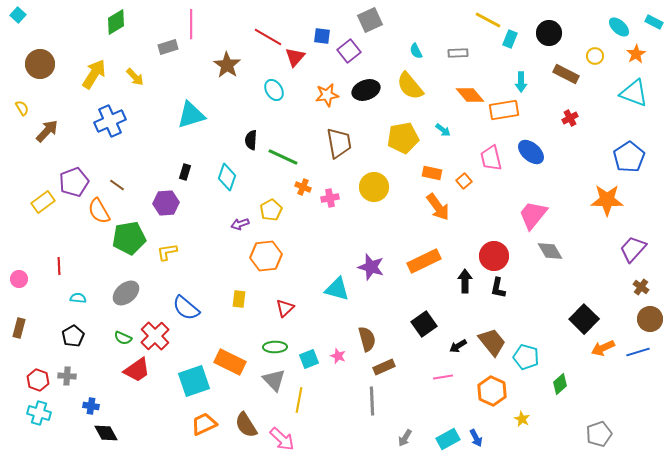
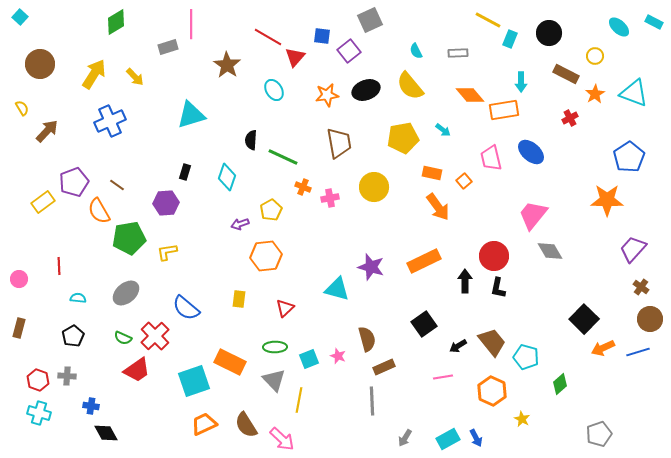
cyan square at (18, 15): moved 2 px right, 2 px down
orange star at (636, 54): moved 41 px left, 40 px down
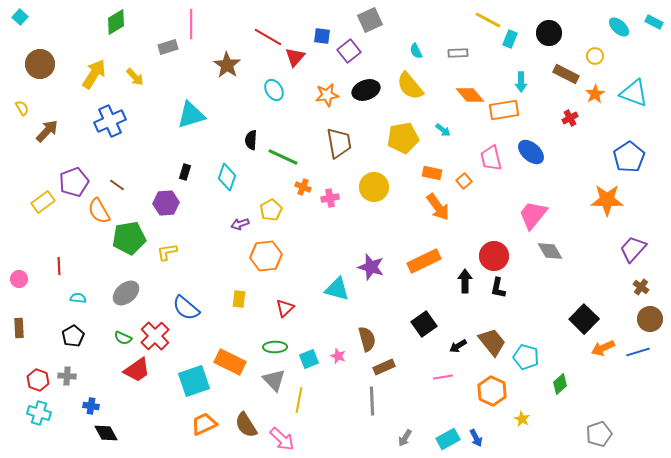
brown rectangle at (19, 328): rotated 18 degrees counterclockwise
